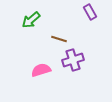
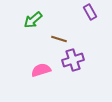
green arrow: moved 2 px right
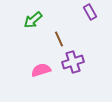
brown line: rotated 49 degrees clockwise
purple cross: moved 2 px down
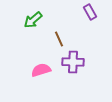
purple cross: rotated 20 degrees clockwise
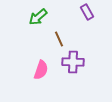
purple rectangle: moved 3 px left
green arrow: moved 5 px right, 3 px up
pink semicircle: rotated 126 degrees clockwise
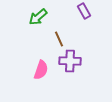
purple rectangle: moved 3 px left, 1 px up
purple cross: moved 3 px left, 1 px up
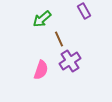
green arrow: moved 4 px right, 2 px down
purple cross: rotated 35 degrees counterclockwise
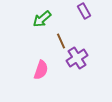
brown line: moved 2 px right, 2 px down
purple cross: moved 7 px right, 3 px up
